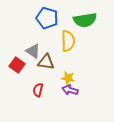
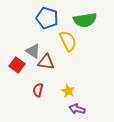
yellow semicircle: rotated 25 degrees counterclockwise
yellow star: moved 13 px down; rotated 16 degrees clockwise
purple arrow: moved 7 px right, 19 px down
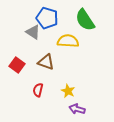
green semicircle: rotated 65 degrees clockwise
yellow semicircle: rotated 60 degrees counterclockwise
gray triangle: moved 19 px up
brown triangle: rotated 12 degrees clockwise
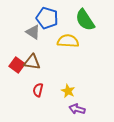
brown triangle: moved 14 px left; rotated 12 degrees counterclockwise
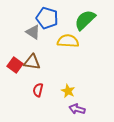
green semicircle: rotated 80 degrees clockwise
red square: moved 2 px left
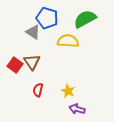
green semicircle: moved 1 px up; rotated 15 degrees clockwise
brown triangle: rotated 48 degrees clockwise
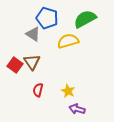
gray triangle: moved 2 px down
yellow semicircle: rotated 20 degrees counterclockwise
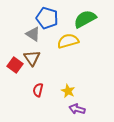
brown triangle: moved 4 px up
